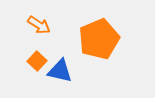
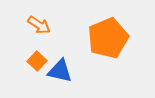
orange pentagon: moved 9 px right, 1 px up
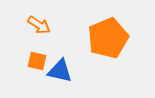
orange square: rotated 30 degrees counterclockwise
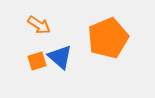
orange square: rotated 30 degrees counterclockwise
blue triangle: moved 14 px up; rotated 28 degrees clockwise
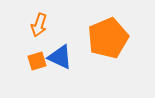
orange arrow: rotated 75 degrees clockwise
blue triangle: rotated 16 degrees counterclockwise
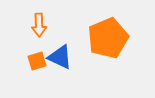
orange arrow: rotated 20 degrees counterclockwise
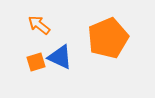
orange arrow: rotated 130 degrees clockwise
orange square: moved 1 px left, 1 px down
